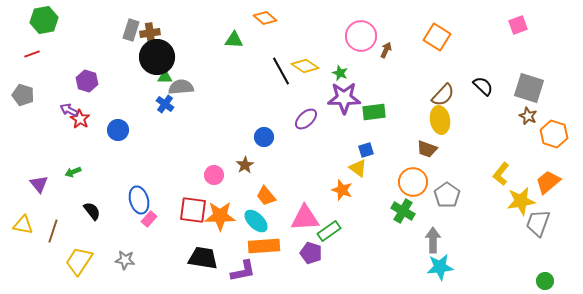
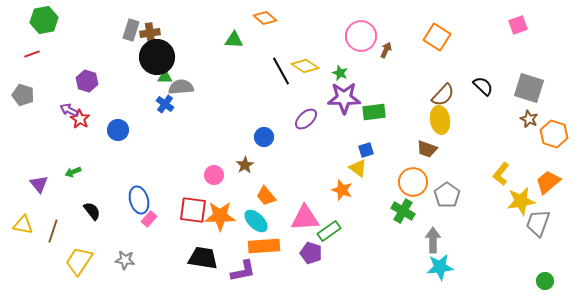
brown star at (528, 116): moved 1 px right, 3 px down
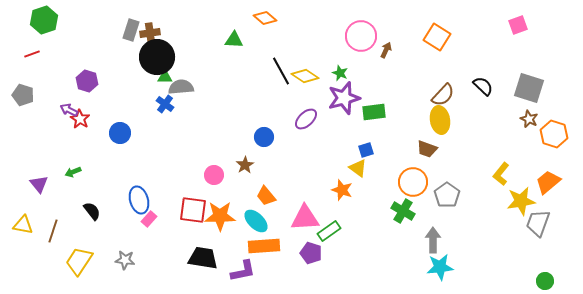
green hexagon at (44, 20): rotated 8 degrees counterclockwise
yellow diamond at (305, 66): moved 10 px down
purple star at (344, 98): rotated 16 degrees counterclockwise
blue circle at (118, 130): moved 2 px right, 3 px down
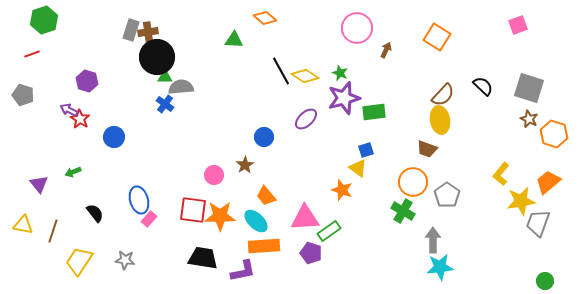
brown cross at (150, 33): moved 2 px left, 1 px up
pink circle at (361, 36): moved 4 px left, 8 px up
blue circle at (120, 133): moved 6 px left, 4 px down
black semicircle at (92, 211): moved 3 px right, 2 px down
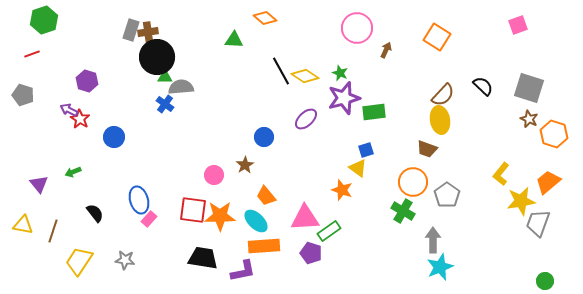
cyan star at (440, 267): rotated 16 degrees counterclockwise
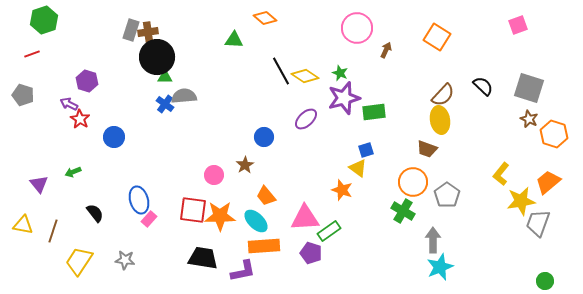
gray semicircle at (181, 87): moved 3 px right, 9 px down
purple arrow at (69, 110): moved 6 px up
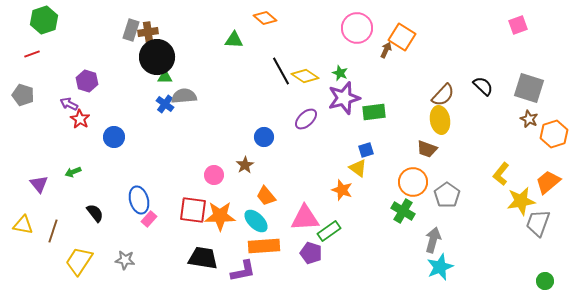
orange square at (437, 37): moved 35 px left
orange hexagon at (554, 134): rotated 24 degrees clockwise
gray arrow at (433, 240): rotated 15 degrees clockwise
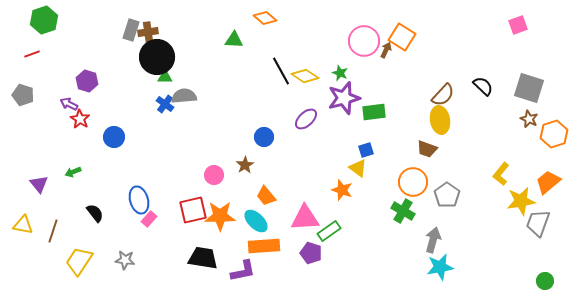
pink circle at (357, 28): moved 7 px right, 13 px down
red square at (193, 210): rotated 20 degrees counterclockwise
cyan star at (440, 267): rotated 12 degrees clockwise
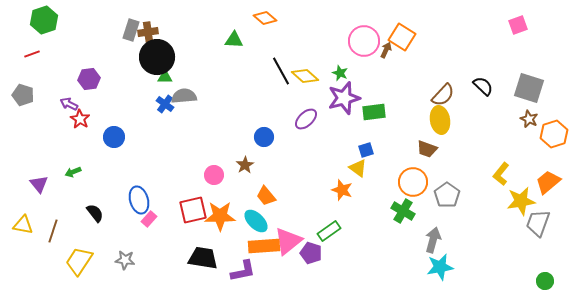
yellow diamond at (305, 76): rotated 8 degrees clockwise
purple hexagon at (87, 81): moved 2 px right, 2 px up; rotated 25 degrees counterclockwise
pink triangle at (305, 218): moved 17 px left, 23 px down; rotated 36 degrees counterclockwise
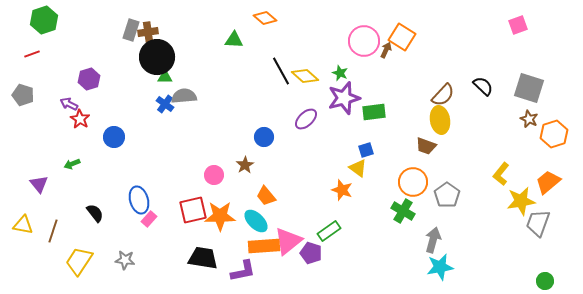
purple hexagon at (89, 79): rotated 10 degrees counterclockwise
brown trapezoid at (427, 149): moved 1 px left, 3 px up
green arrow at (73, 172): moved 1 px left, 8 px up
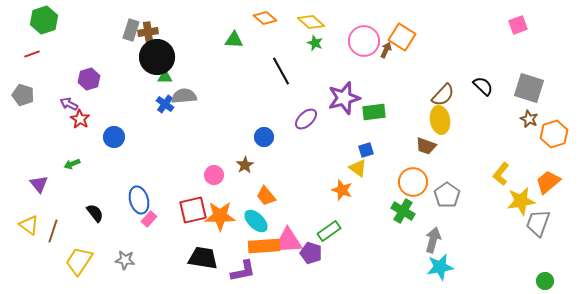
green star at (340, 73): moved 25 px left, 30 px up
yellow diamond at (305, 76): moved 6 px right, 54 px up
yellow triangle at (23, 225): moved 6 px right; rotated 25 degrees clockwise
pink triangle at (288, 241): rotated 36 degrees clockwise
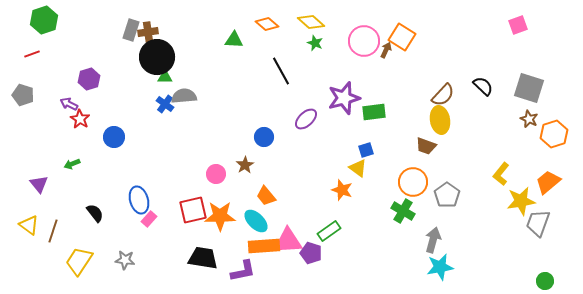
orange diamond at (265, 18): moved 2 px right, 6 px down
pink circle at (214, 175): moved 2 px right, 1 px up
